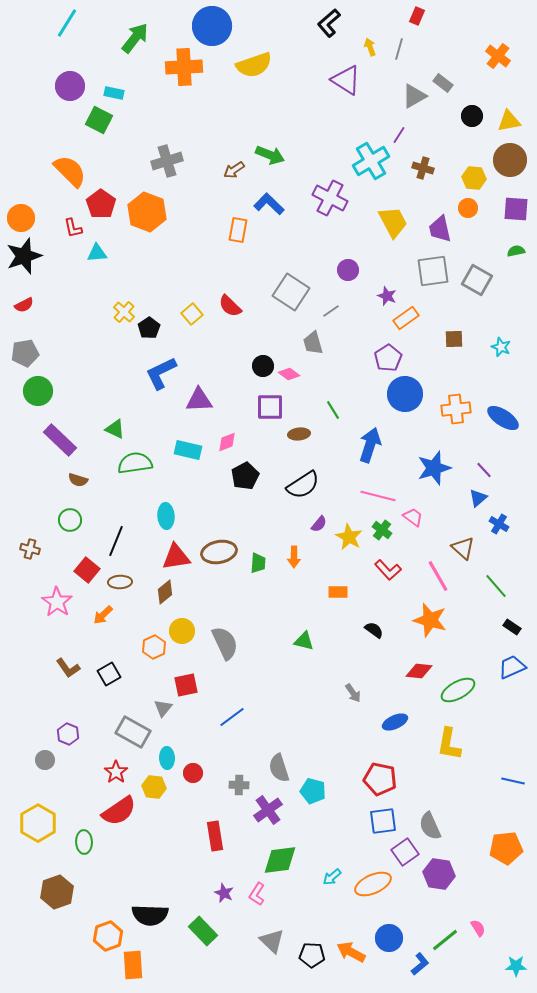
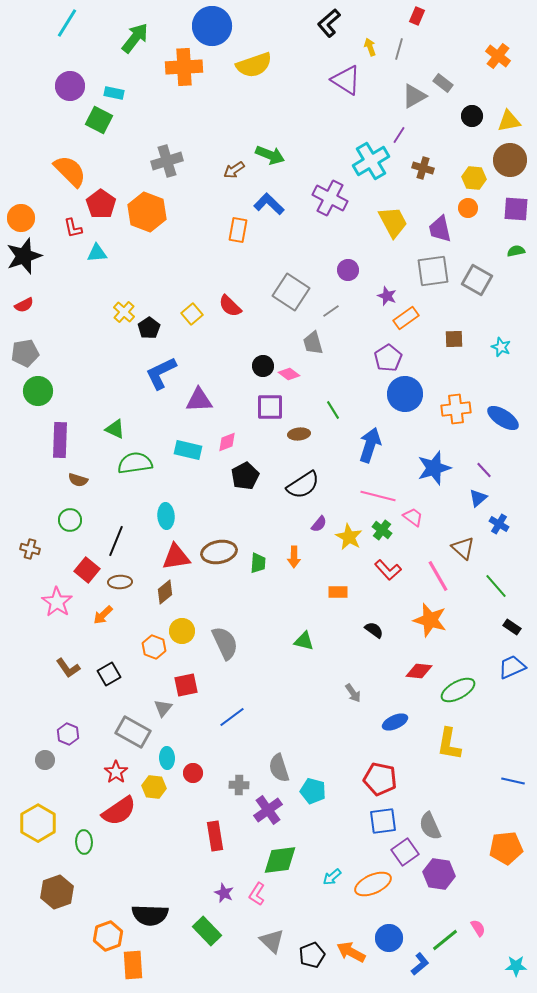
purple rectangle at (60, 440): rotated 48 degrees clockwise
orange hexagon at (154, 647): rotated 15 degrees counterclockwise
green rectangle at (203, 931): moved 4 px right
black pentagon at (312, 955): rotated 25 degrees counterclockwise
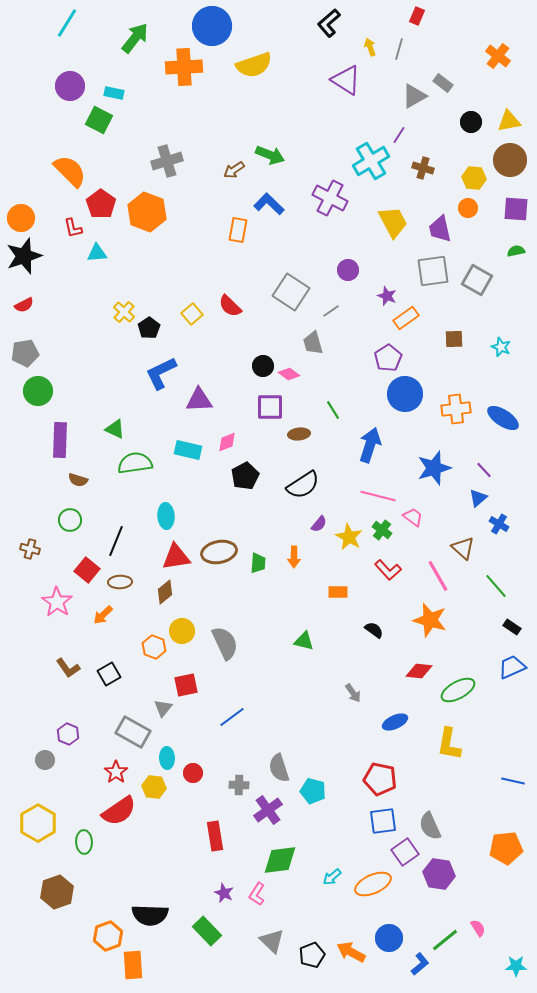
black circle at (472, 116): moved 1 px left, 6 px down
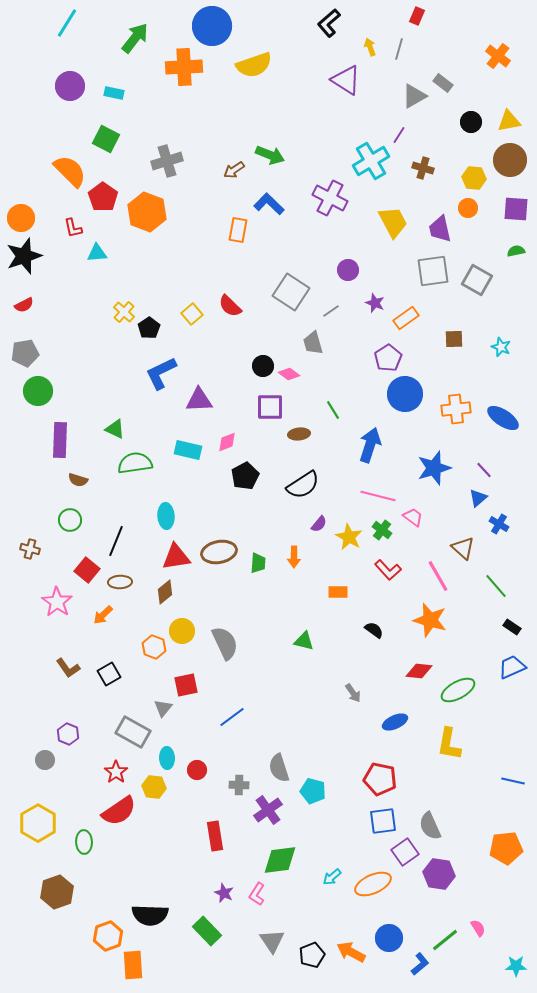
green square at (99, 120): moved 7 px right, 19 px down
red pentagon at (101, 204): moved 2 px right, 7 px up
purple star at (387, 296): moved 12 px left, 7 px down
red circle at (193, 773): moved 4 px right, 3 px up
gray triangle at (272, 941): rotated 12 degrees clockwise
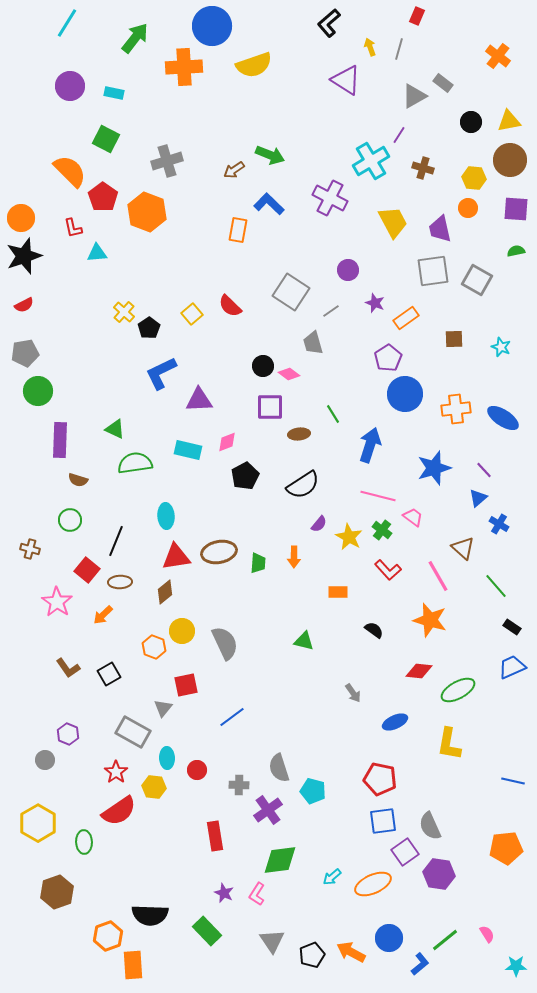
green line at (333, 410): moved 4 px down
pink semicircle at (478, 928): moved 9 px right, 6 px down
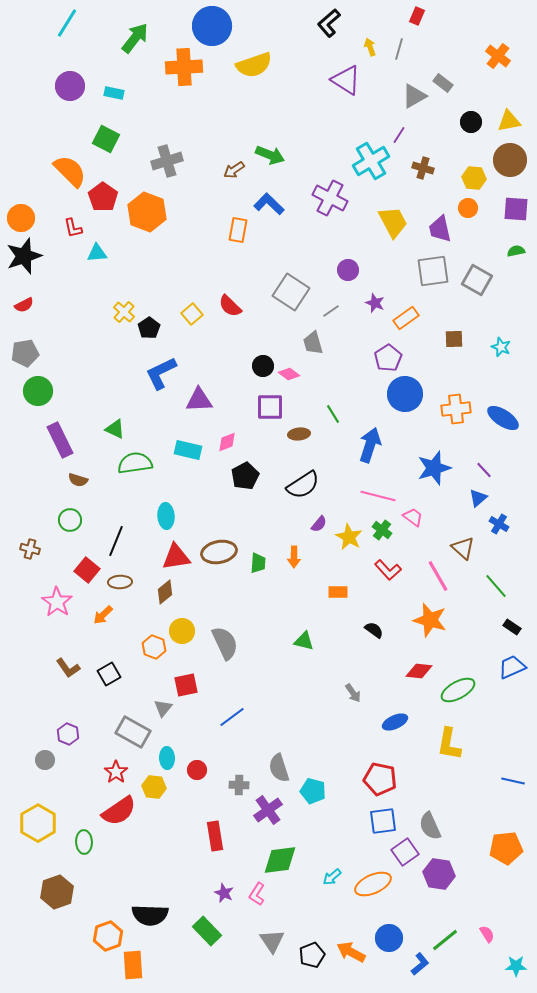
purple rectangle at (60, 440): rotated 28 degrees counterclockwise
